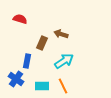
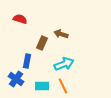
cyan arrow: moved 3 px down; rotated 12 degrees clockwise
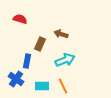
brown rectangle: moved 2 px left, 1 px down
cyan arrow: moved 1 px right, 4 px up
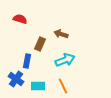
cyan rectangle: moved 4 px left
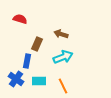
brown rectangle: moved 3 px left
cyan arrow: moved 2 px left, 3 px up
cyan rectangle: moved 1 px right, 5 px up
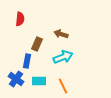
red semicircle: rotated 80 degrees clockwise
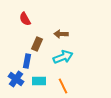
red semicircle: moved 5 px right; rotated 144 degrees clockwise
brown arrow: rotated 16 degrees counterclockwise
